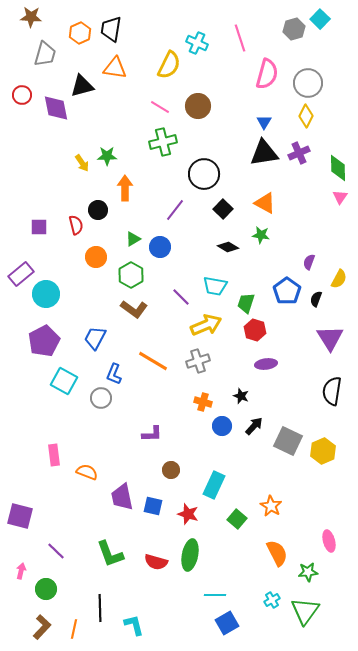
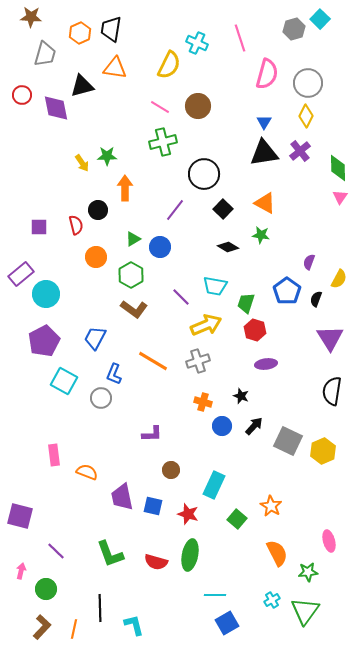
purple cross at (299, 153): moved 1 px right, 2 px up; rotated 15 degrees counterclockwise
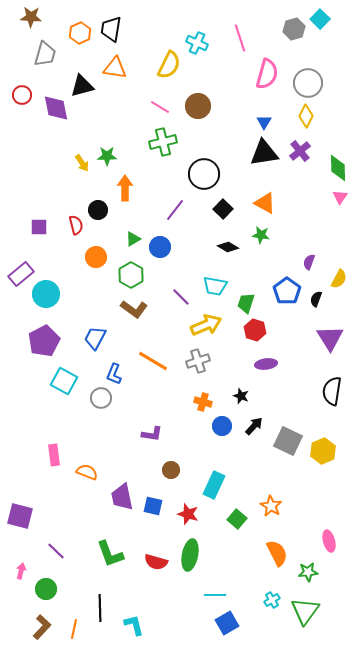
purple L-shape at (152, 434): rotated 10 degrees clockwise
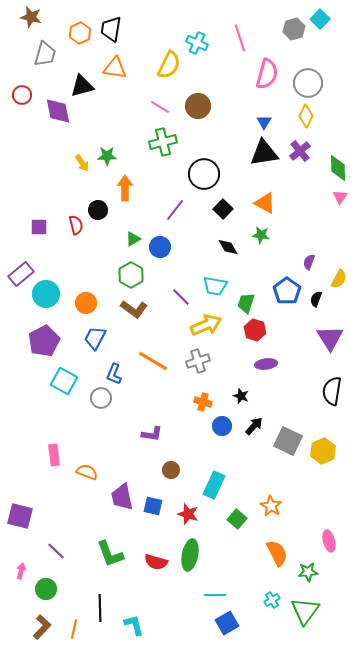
brown star at (31, 17): rotated 10 degrees clockwise
purple diamond at (56, 108): moved 2 px right, 3 px down
black diamond at (228, 247): rotated 30 degrees clockwise
orange circle at (96, 257): moved 10 px left, 46 px down
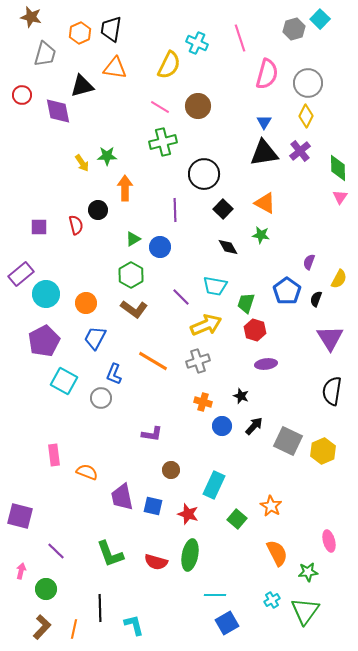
purple line at (175, 210): rotated 40 degrees counterclockwise
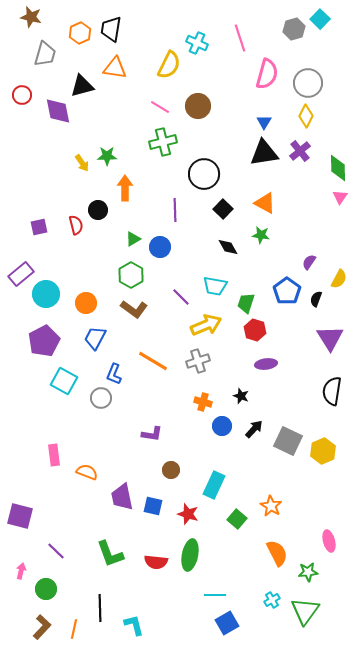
purple square at (39, 227): rotated 12 degrees counterclockwise
purple semicircle at (309, 262): rotated 14 degrees clockwise
black arrow at (254, 426): moved 3 px down
red semicircle at (156, 562): rotated 10 degrees counterclockwise
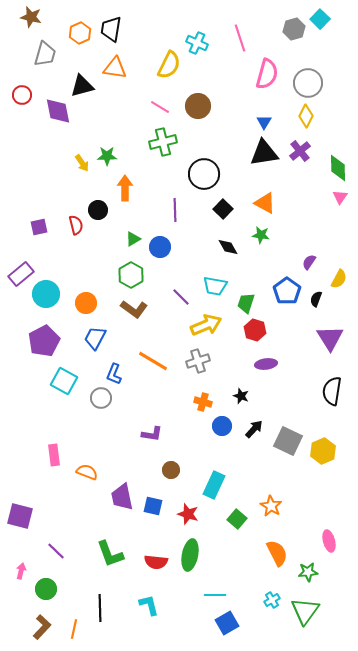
cyan L-shape at (134, 625): moved 15 px right, 20 px up
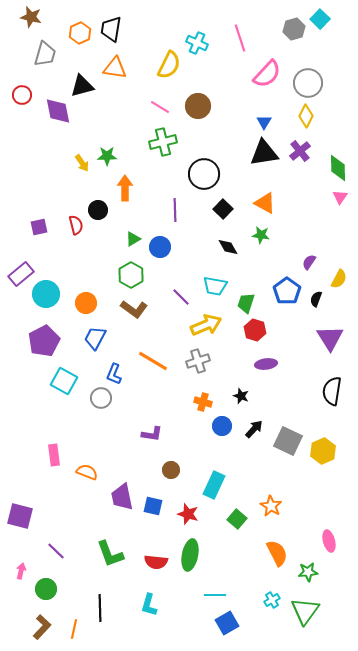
pink semicircle at (267, 74): rotated 28 degrees clockwise
cyan L-shape at (149, 605): rotated 150 degrees counterclockwise
